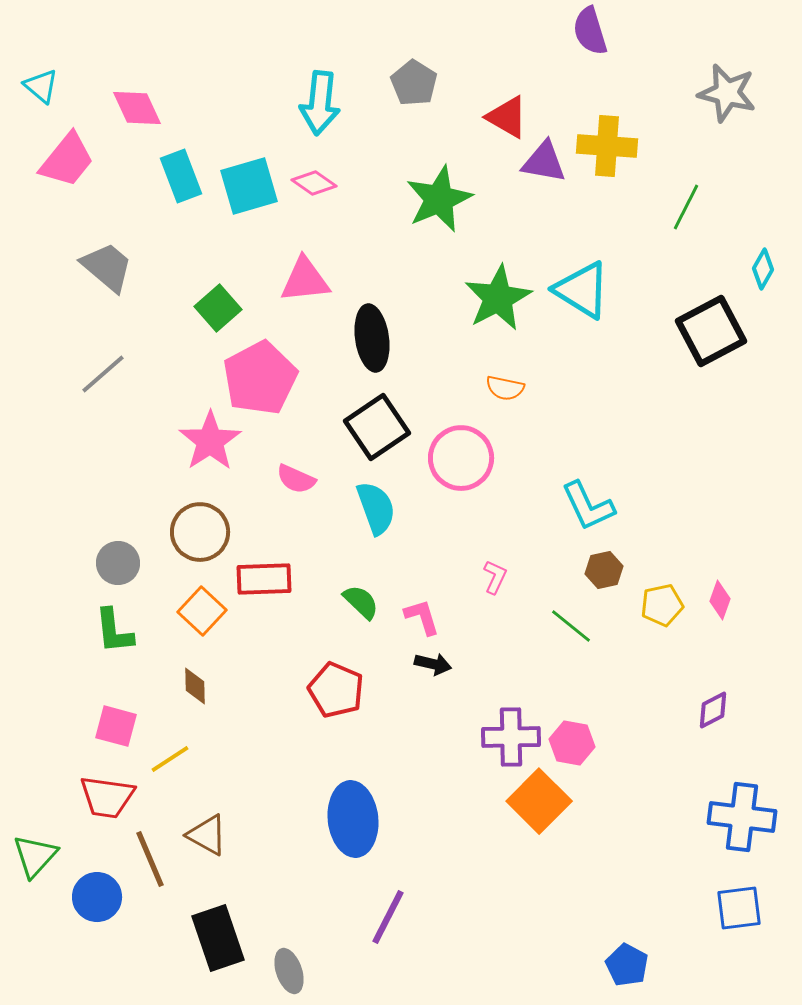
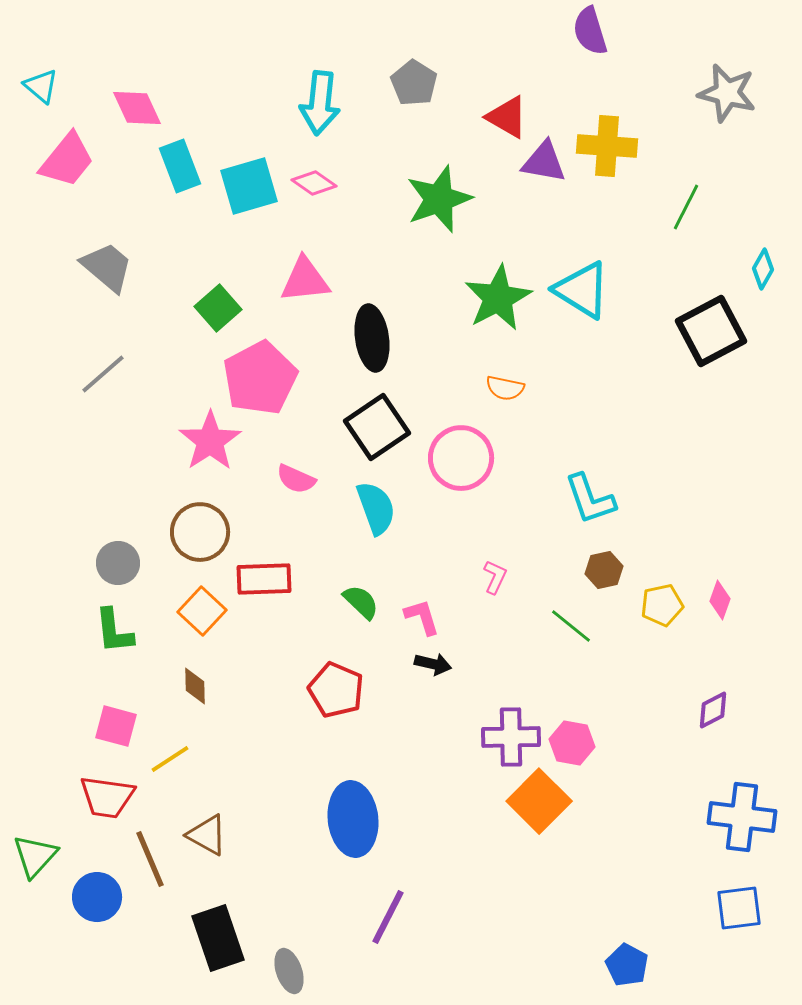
cyan rectangle at (181, 176): moved 1 px left, 10 px up
green star at (439, 199): rotated 4 degrees clockwise
cyan L-shape at (588, 506): moved 2 px right, 7 px up; rotated 6 degrees clockwise
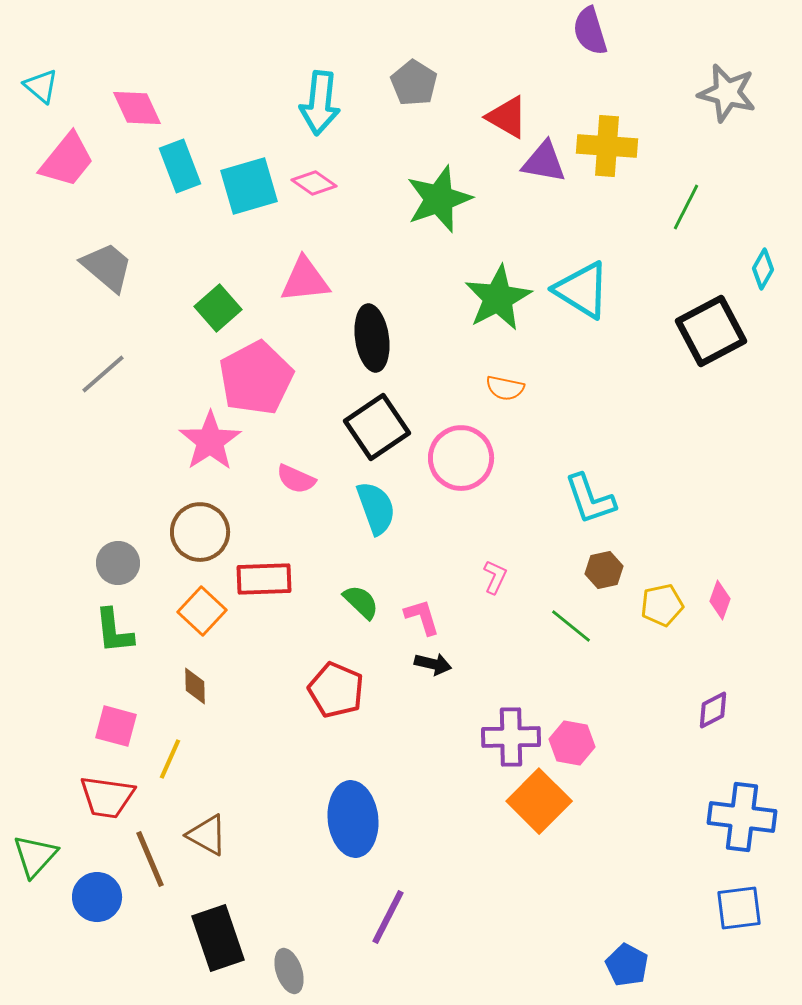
pink pentagon at (260, 378): moved 4 px left
yellow line at (170, 759): rotated 33 degrees counterclockwise
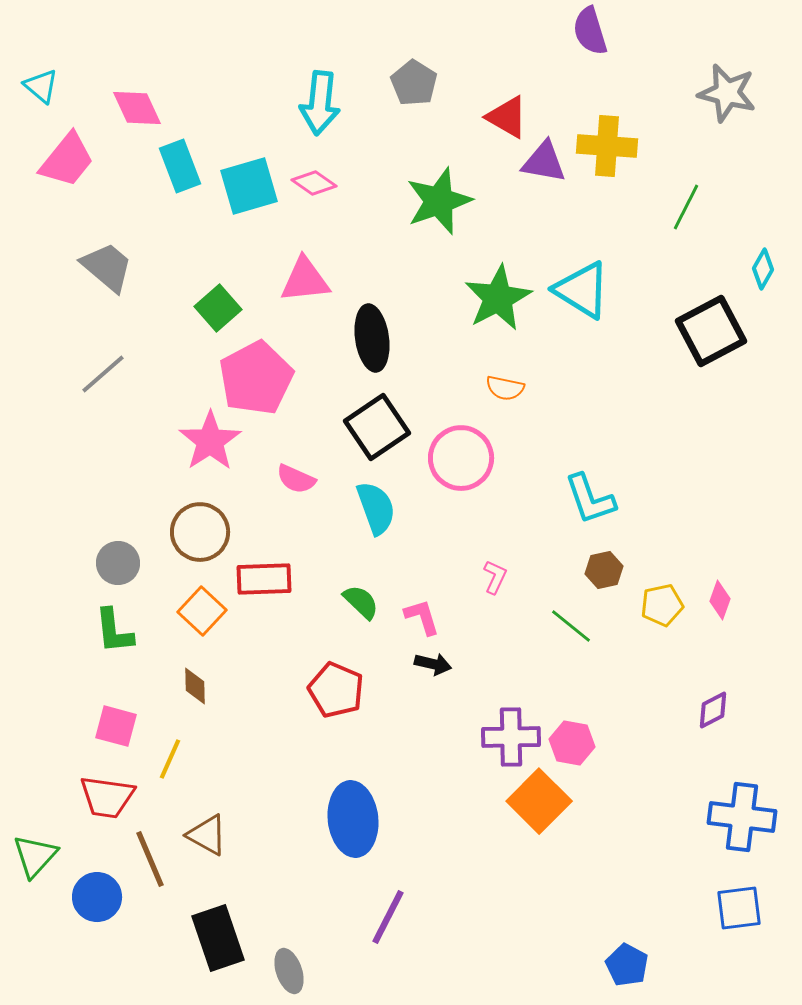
green star at (439, 199): moved 2 px down
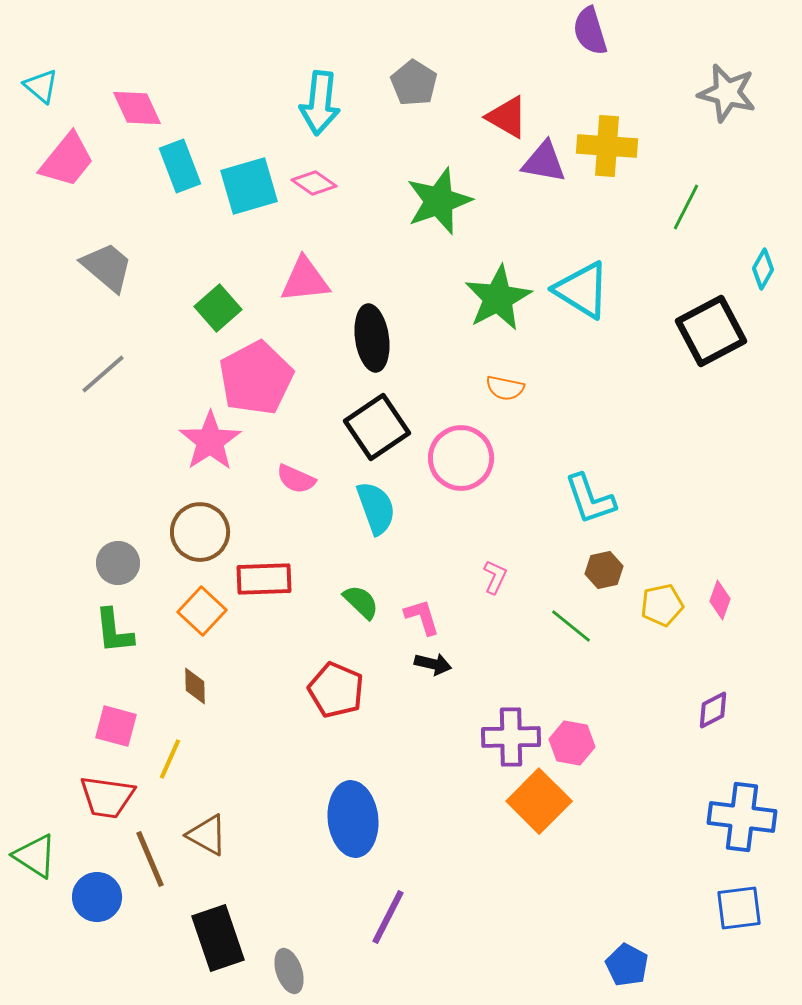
green triangle at (35, 856): rotated 39 degrees counterclockwise
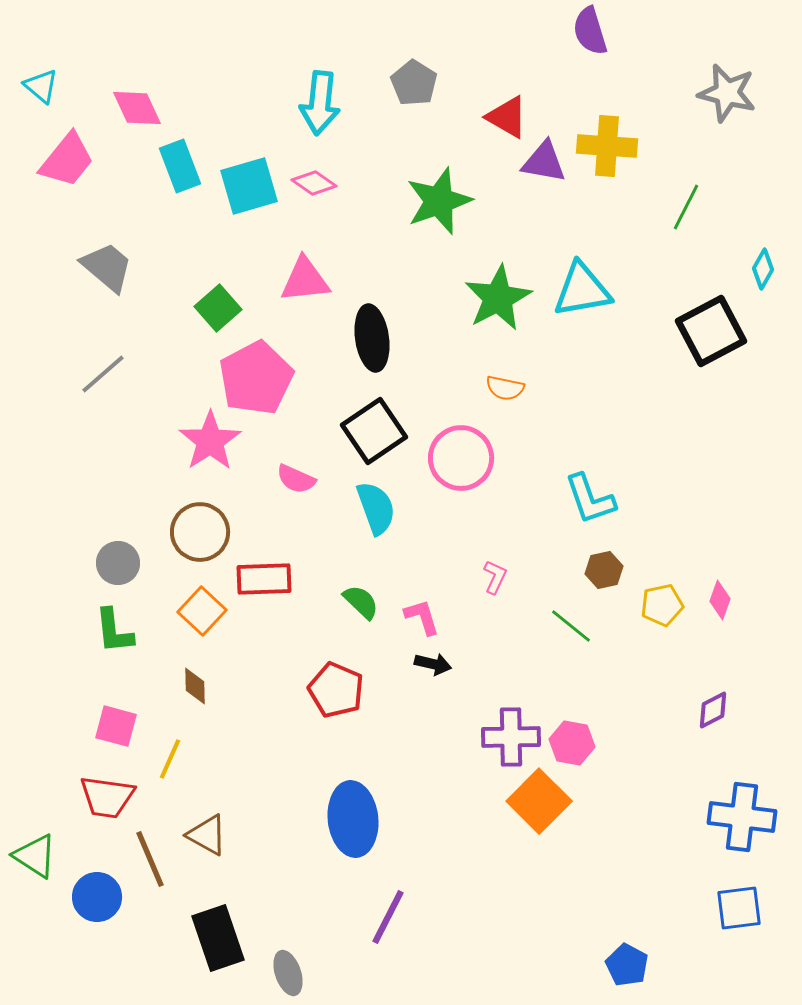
cyan triangle at (582, 290): rotated 42 degrees counterclockwise
black square at (377, 427): moved 3 px left, 4 px down
gray ellipse at (289, 971): moved 1 px left, 2 px down
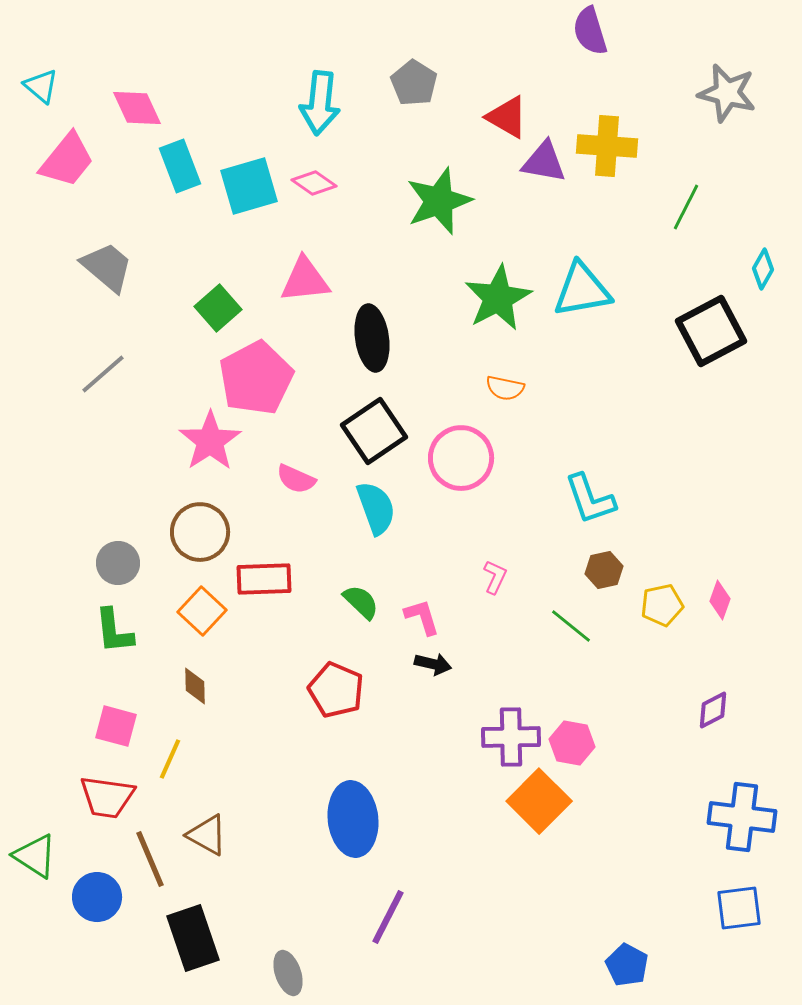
black rectangle at (218, 938): moved 25 px left
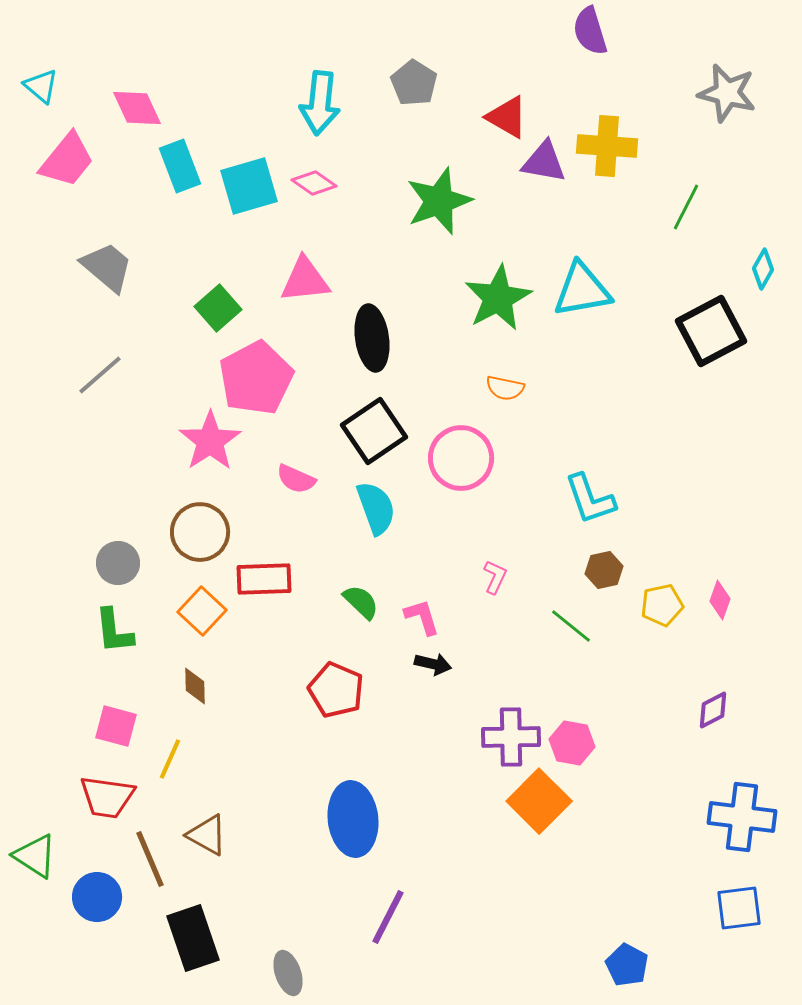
gray line at (103, 374): moved 3 px left, 1 px down
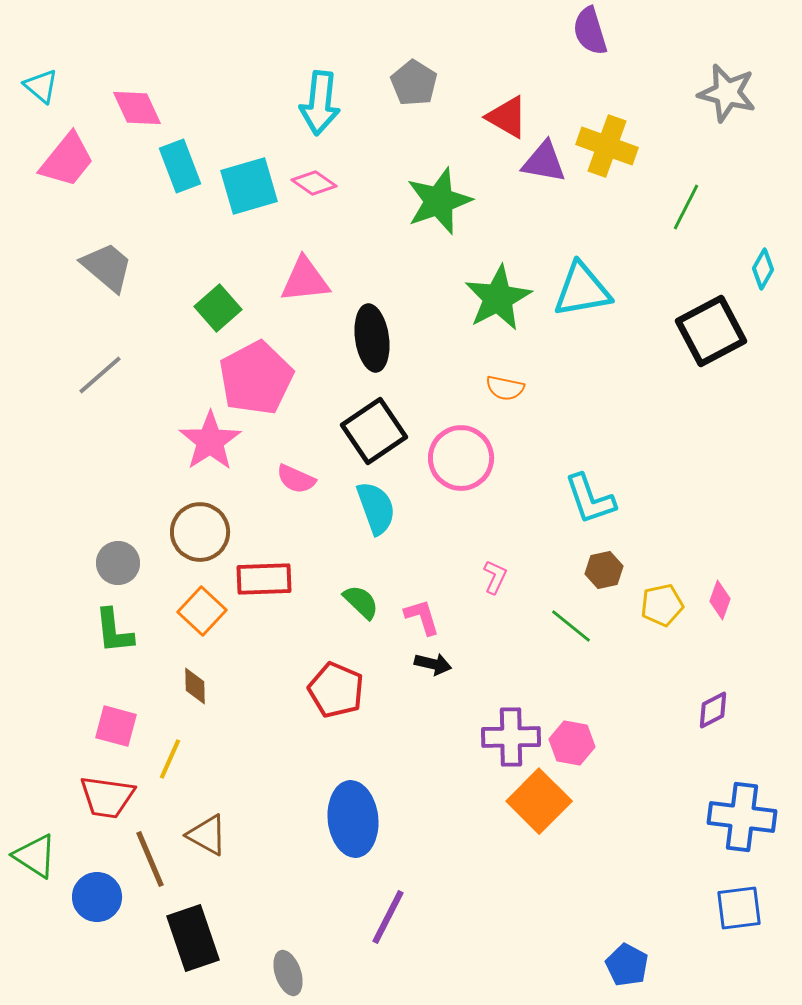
yellow cross at (607, 146): rotated 16 degrees clockwise
